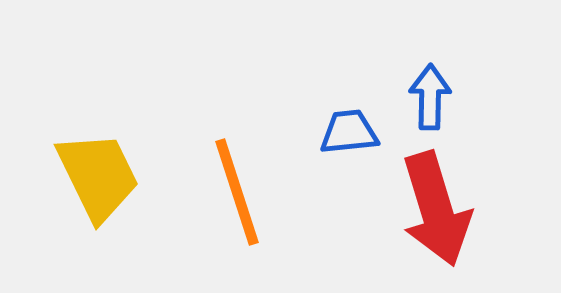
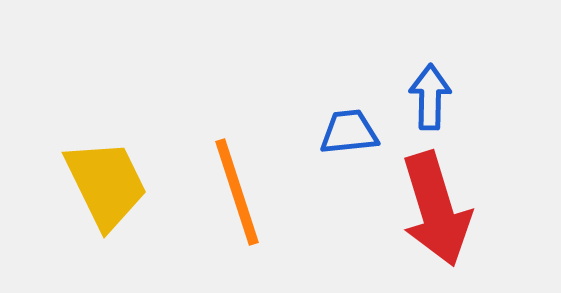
yellow trapezoid: moved 8 px right, 8 px down
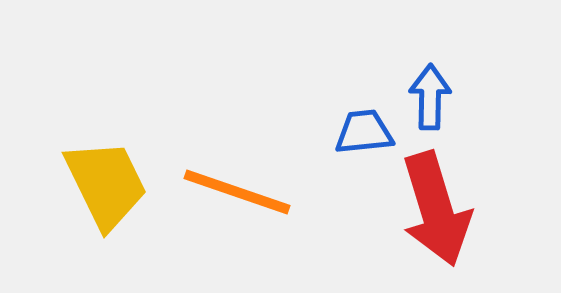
blue trapezoid: moved 15 px right
orange line: rotated 53 degrees counterclockwise
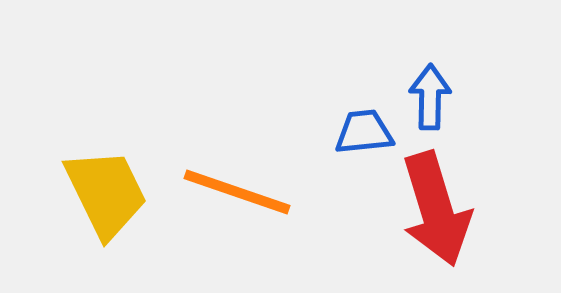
yellow trapezoid: moved 9 px down
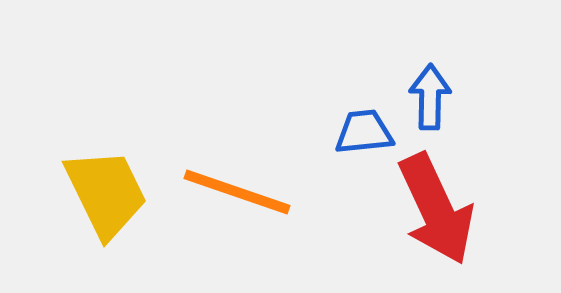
red arrow: rotated 8 degrees counterclockwise
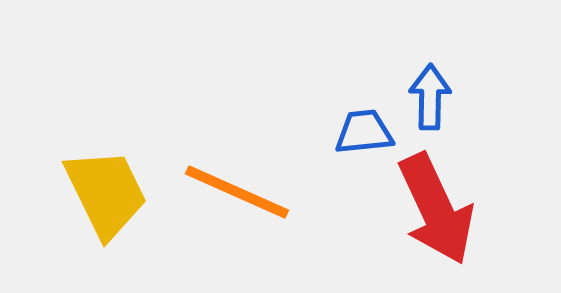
orange line: rotated 5 degrees clockwise
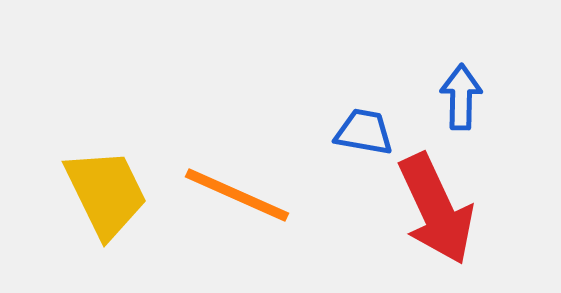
blue arrow: moved 31 px right
blue trapezoid: rotated 16 degrees clockwise
orange line: moved 3 px down
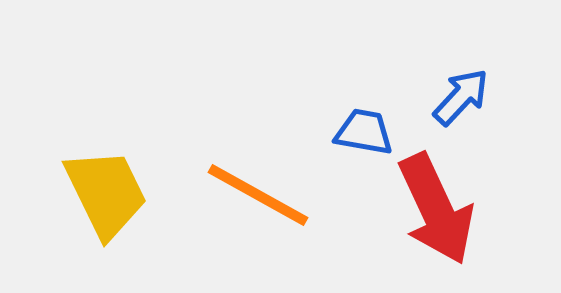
blue arrow: rotated 42 degrees clockwise
orange line: moved 21 px right; rotated 5 degrees clockwise
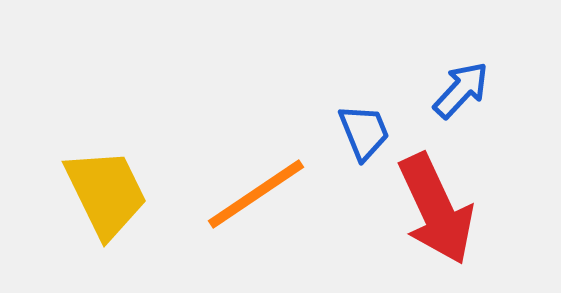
blue arrow: moved 7 px up
blue trapezoid: rotated 58 degrees clockwise
orange line: moved 2 px left, 1 px up; rotated 63 degrees counterclockwise
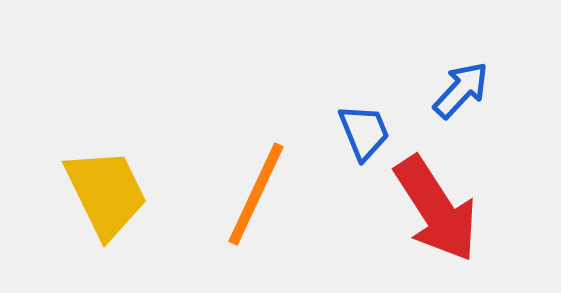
orange line: rotated 31 degrees counterclockwise
red arrow: rotated 8 degrees counterclockwise
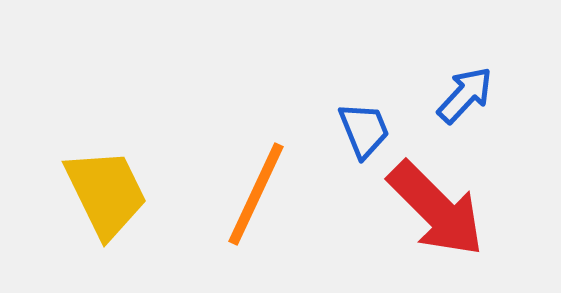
blue arrow: moved 4 px right, 5 px down
blue trapezoid: moved 2 px up
red arrow: rotated 12 degrees counterclockwise
